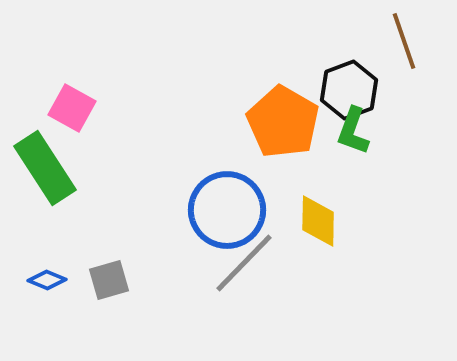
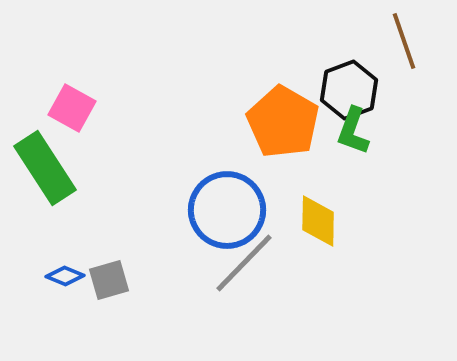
blue diamond: moved 18 px right, 4 px up
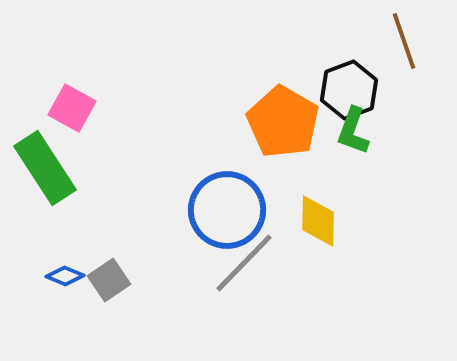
gray square: rotated 18 degrees counterclockwise
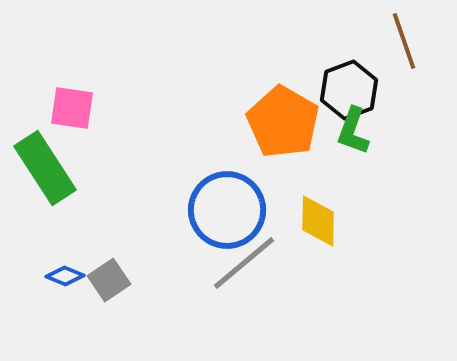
pink square: rotated 21 degrees counterclockwise
gray line: rotated 6 degrees clockwise
